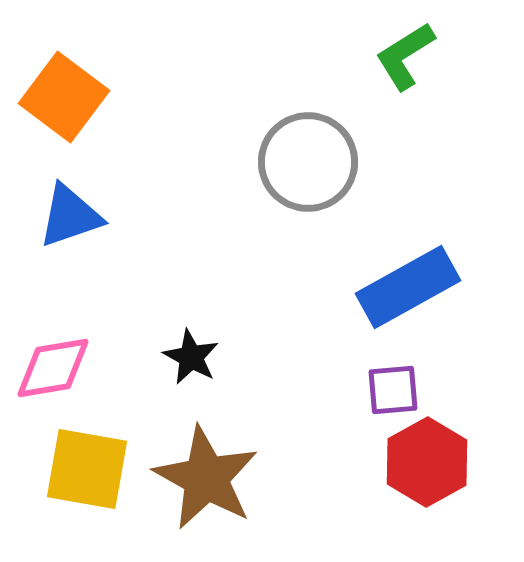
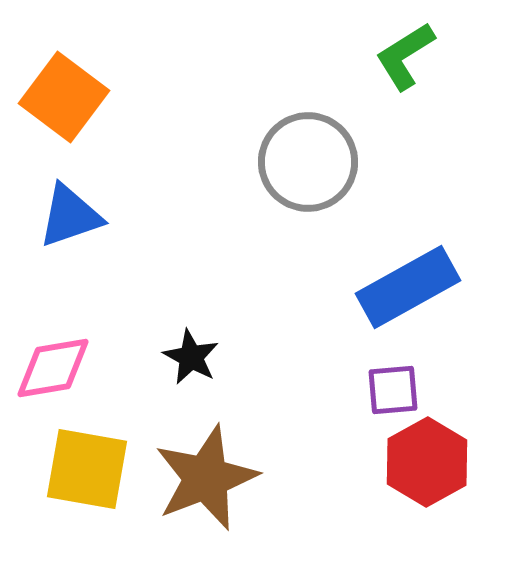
brown star: rotated 22 degrees clockwise
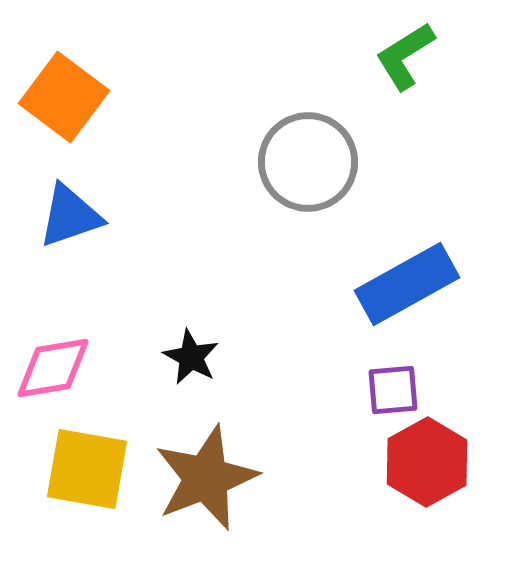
blue rectangle: moved 1 px left, 3 px up
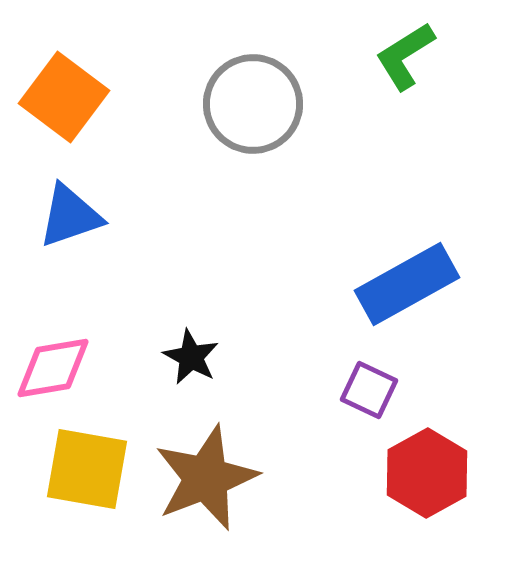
gray circle: moved 55 px left, 58 px up
purple square: moved 24 px left; rotated 30 degrees clockwise
red hexagon: moved 11 px down
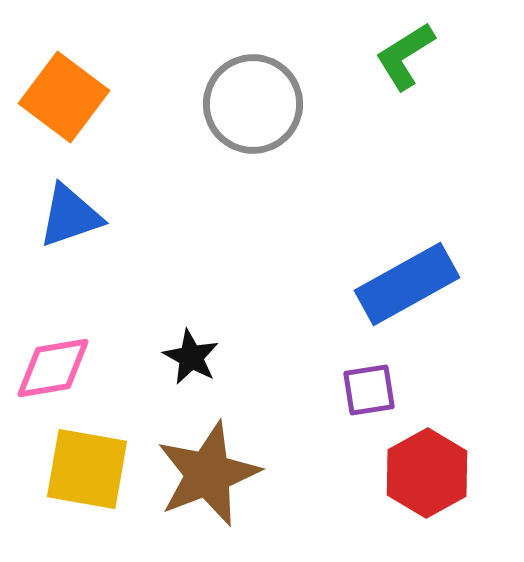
purple square: rotated 34 degrees counterclockwise
brown star: moved 2 px right, 4 px up
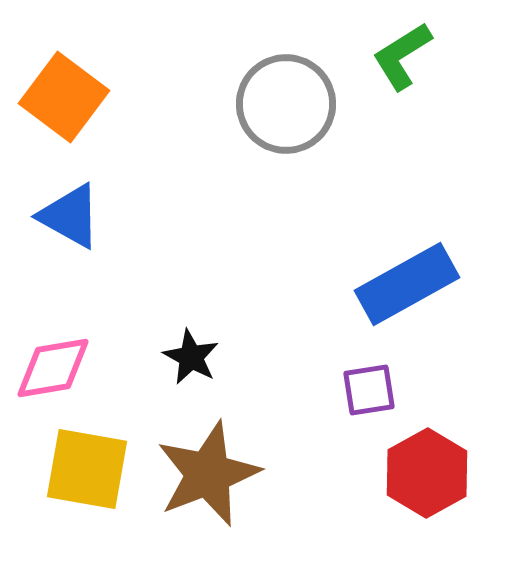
green L-shape: moved 3 px left
gray circle: moved 33 px right
blue triangle: rotated 48 degrees clockwise
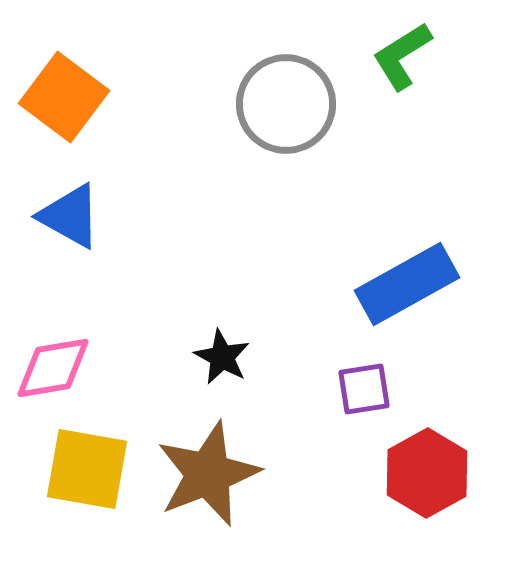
black star: moved 31 px right
purple square: moved 5 px left, 1 px up
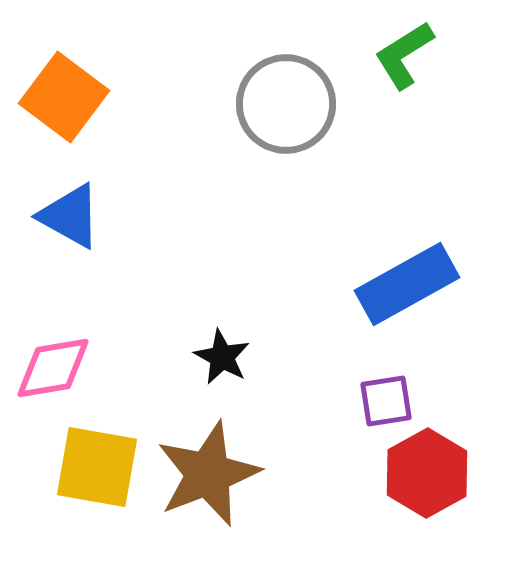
green L-shape: moved 2 px right, 1 px up
purple square: moved 22 px right, 12 px down
yellow square: moved 10 px right, 2 px up
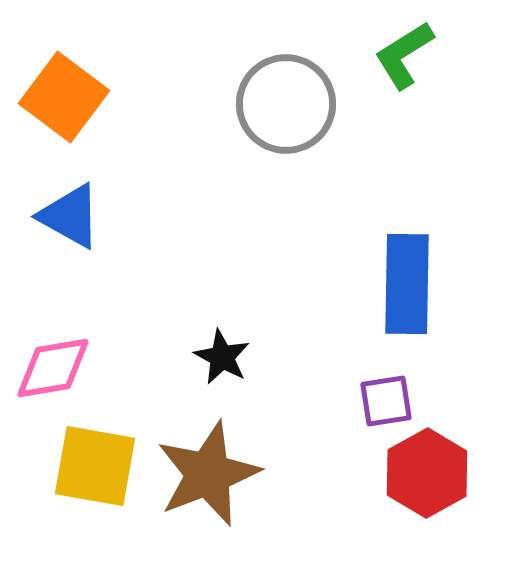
blue rectangle: rotated 60 degrees counterclockwise
yellow square: moved 2 px left, 1 px up
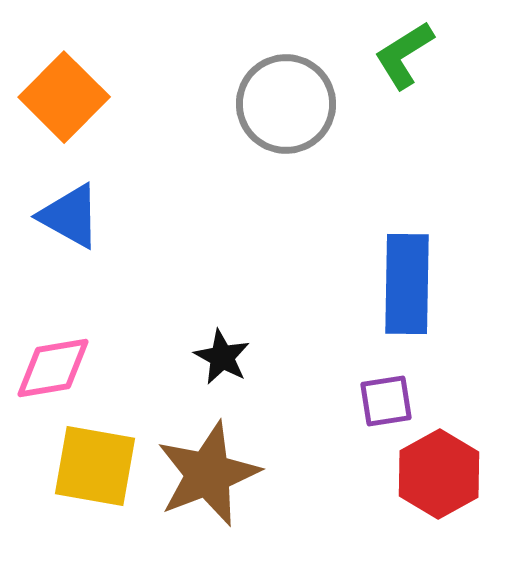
orange square: rotated 8 degrees clockwise
red hexagon: moved 12 px right, 1 px down
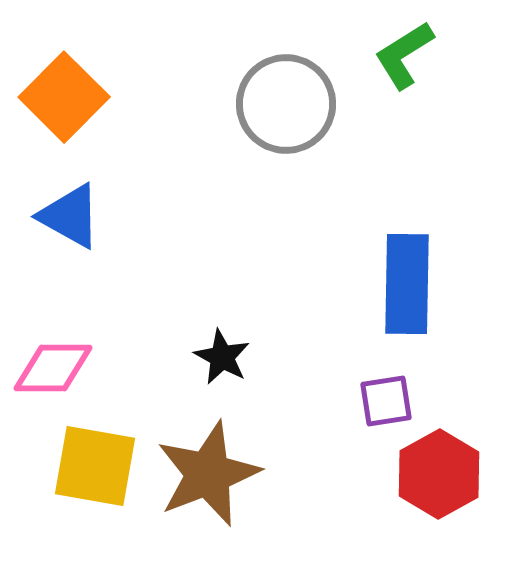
pink diamond: rotated 10 degrees clockwise
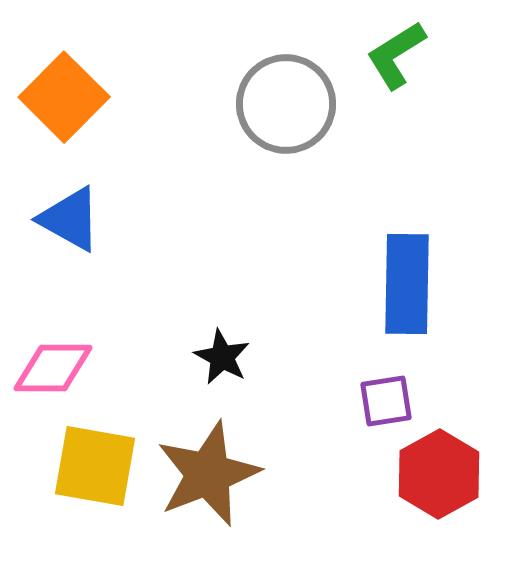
green L-shape: moved 8 px left
blue triangle: moved 3 px down
